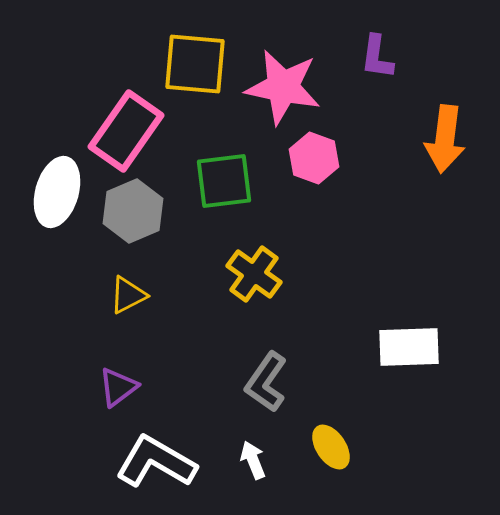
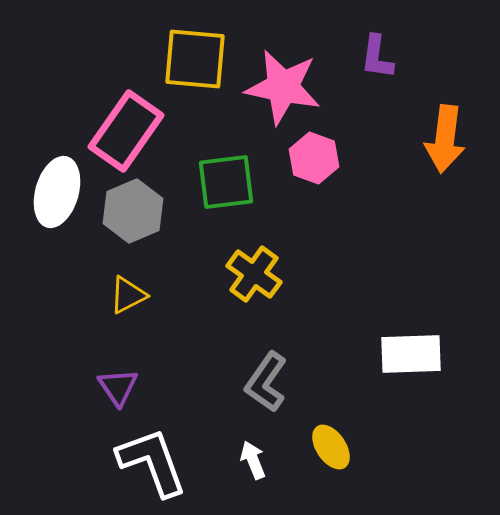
yellow square: moved 5 px up
green square: moved 2 px right, 1 px down
white rectangle: moved 2 px right, 7 px down
purple triangle: rotated 27 degrees counterclockwise
white L-shape: moved 4 px left; rotated 40 degrees clockwise
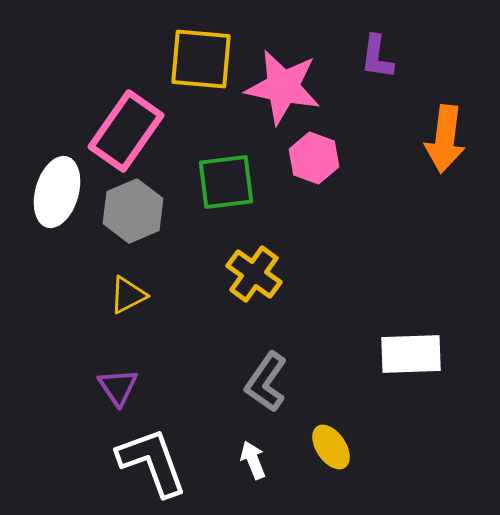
yellow square: moved 6 px right
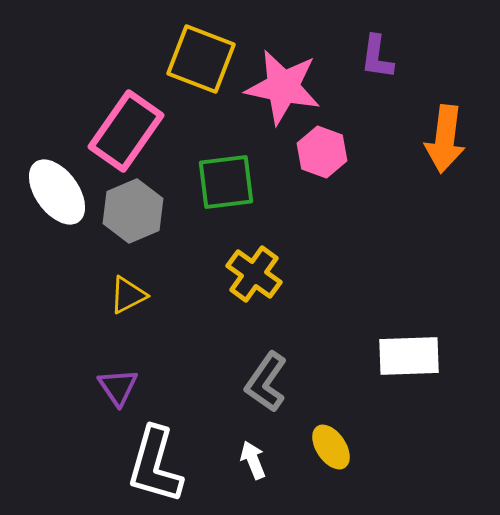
yellow square: rotated 16 degrees clockwise
pink hexagon: moved 8 px right, 6 px up
white ellipse: rotated 52 degrees counterclockwise
white rectangle: moved 2 px left, 2 px down
white L-shape: moved 3 px right, 3 px down; rotated 144 degrees counterclockwise
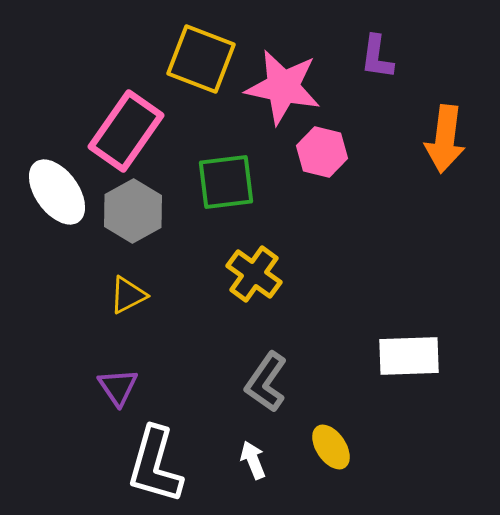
pink hexagon: rotated 6 degrees counterclockwise
gray hexagon: rotated 6 degrees counterclockwise
